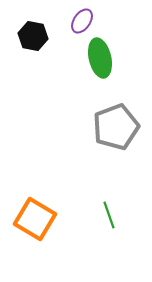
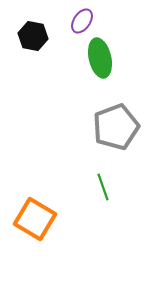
green line: moved 6 px left, 28 px up
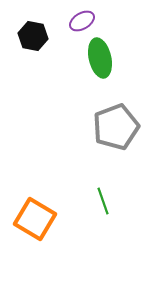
purple ellipse: rotated 25 degrees clockwise
green line: moved 14 px down
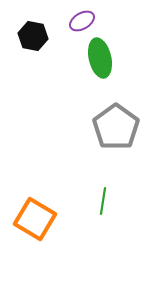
gray pentagon: rotated 15 degrees counterclockwise
green line: rotated 28 degrees clockwise
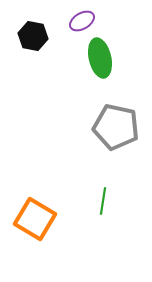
gray pentagon: rotated 24 degrees counterclockwise
